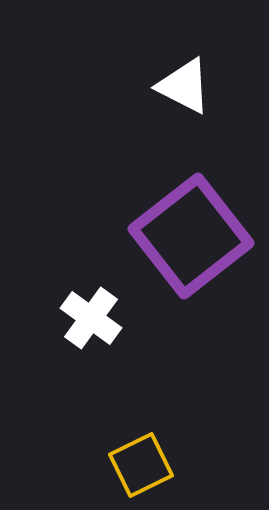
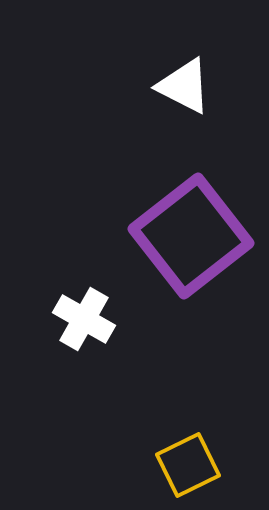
white cross: moved 7 px left, 1 px down; rotated 6 degrees counterclockwise
yellow square: moved 47 px right
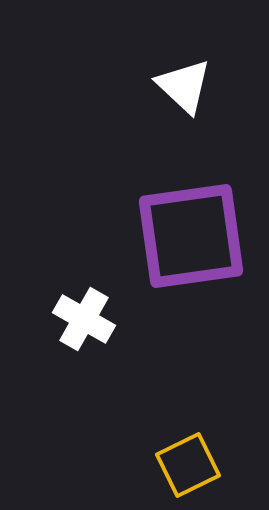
white triangle: rotated 16 degrees clockwise
purple square: rotated 30 degrees clockwise
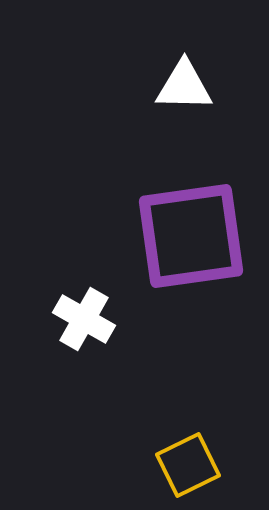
white triangle: rotated 42 degrees counterclockwise
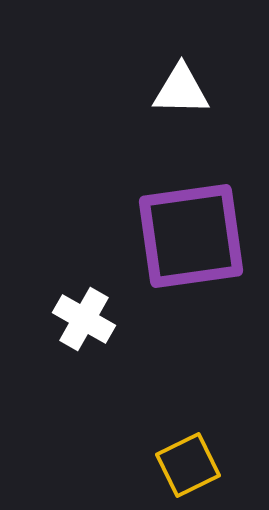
white triangle: moved 3 px left, 4 px down
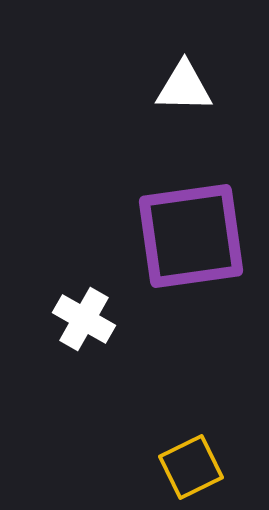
white triangle: moved 3 px right, 3 px up
yellow square: moved 3 px right, 2 px down
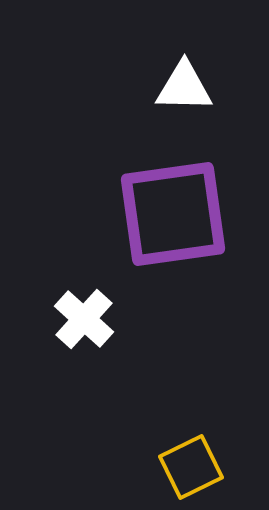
purple square: moved 18 px left, 22 px up
white cross: rotated 12 degrees clockwise
